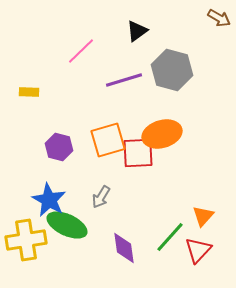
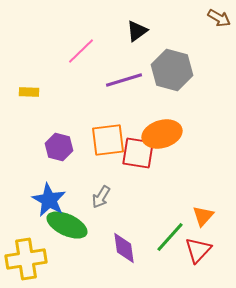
orange square: rotated 9 degrees clockwise
red square: rotated 12 degrees clockwise
yellow cross: moved 19 px down
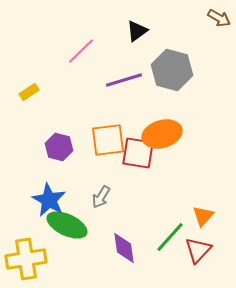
yellow rectangle: rotated 36 degrees counterclockwise
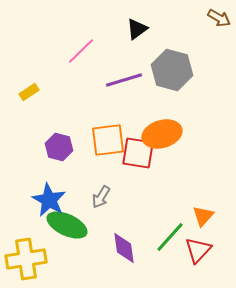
black triangle: moved 2 px up
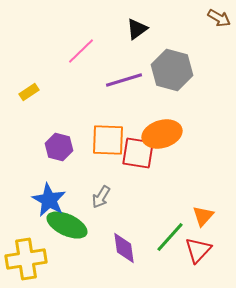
orange square: rotated 9 degrees clockwise
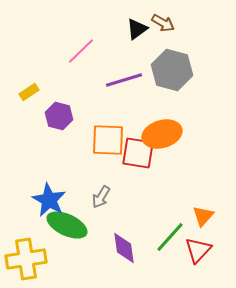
brown arrow: moved 56 px left, 5 px down
purple hexagon: moved 31 px up
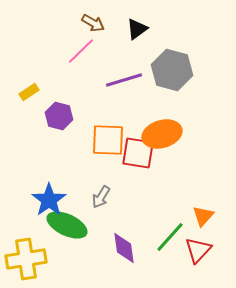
brown arrow: moved 70 px left
blue star: rotated 8 degrees clockwise
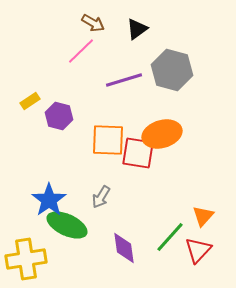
yellow rectangle: moved 1 px right, 9 px down
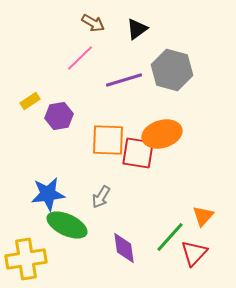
pink line: moved 1 px left, 7 px down
purple hexagon: rotated 24 degrees counterclockwise
blue star: moved 1 px left, 6 px up; rotated 28 degrees clockwise
red triangle: moved 4 px left, 3 px down
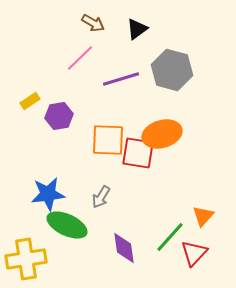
purple line: moved 3 px left, 1 px up
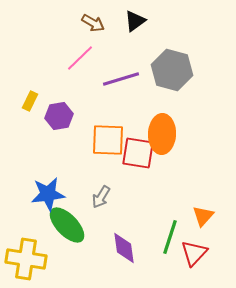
black triangle: moved 2 px left, 8 px up
yellow rectangle: rotated 30 degrees counterclockwise
orange ellipse: rotated 72 degrees counterclockwise
green ellipse: rotated 21 degrees clockwise
green line: rotated 24 degrees counterclockwise
yellow cross: rotated 18 degrees clockwise
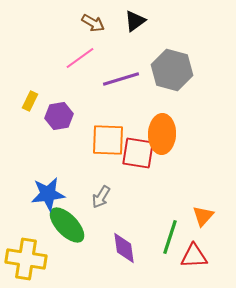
pink line: rotated 8 degrees clockwise
red triangle: moved 3 px down; rotated 44 degrees clockwise
